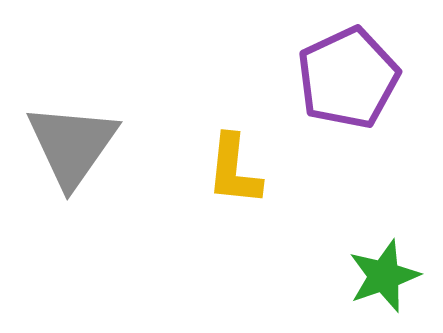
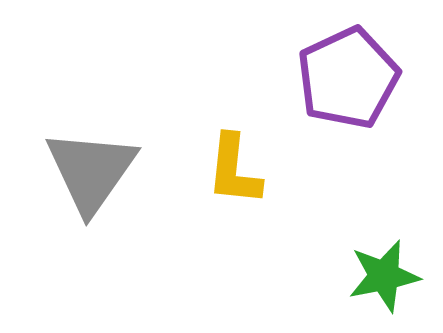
gray triangle: moved 19 px right, 26 px down
green star: rotated 8 degrees clockwise
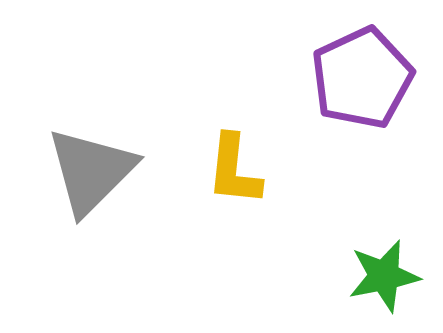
purple pentagon: moved 14 px right
gray triangle: rotated 10 degrees clockwise
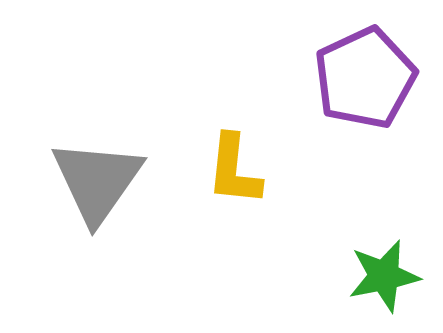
purple pentagon: moved 3 px right
gray triangle: moved 6 px right, 10 px down; rotated 10 degrees counterclockwise
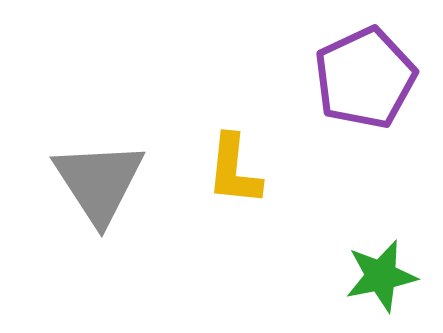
gray triangle: moved 2 px right, 1 px down; rotated 8 degrees counterclockwise
green star: moved 3 px left
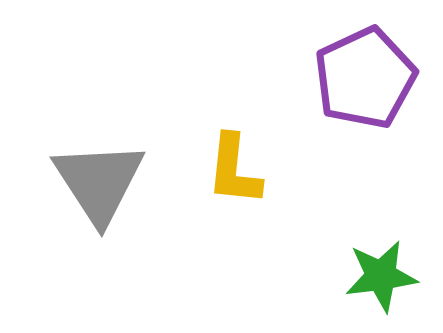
green star: rotated 4 degrees clockwise
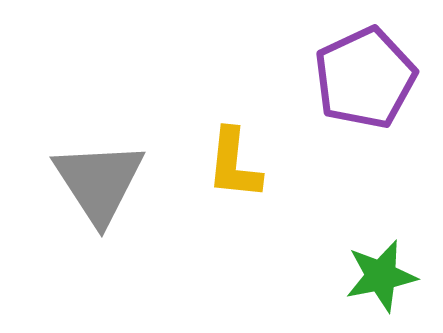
yellow L-shape: moved 6 px up
green star: rotated 4 degrees counterclockwise
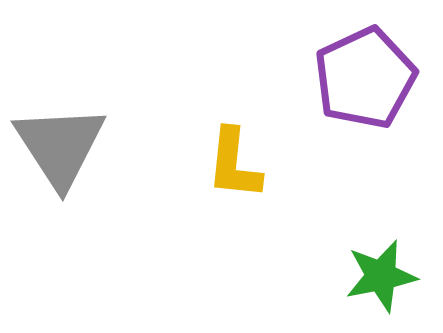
gray triangle: moved 39 px left, 36 px up
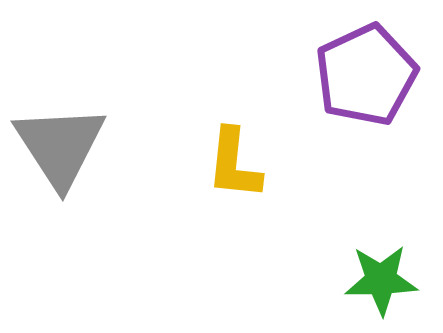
purple pentagon: moved 1 px right, 3 px up
green star: moved 4 px down; rotated 10 degrees clockwise
